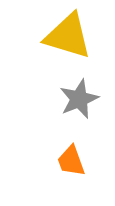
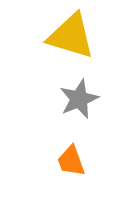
yellow triangle: moved 3 px right
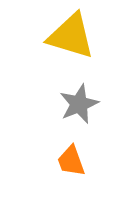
gray star: moved 5 px down
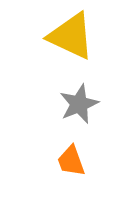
yellow triangle: rotated 8 degrees clockwise
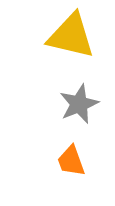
yellow triangle: rotated 12 degrees counterclockwise
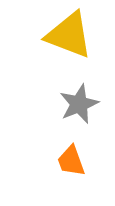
yellow triangle: moved 2 px left, 1 px up; rotated 8 degrees clockwise
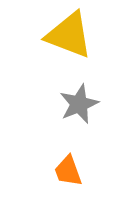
orange trapezoid: moved 3 px left, 10 px down
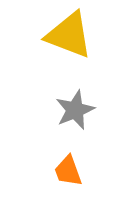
gray star: moved 4 px left, 6 px down
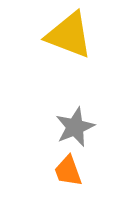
gray star: moved 17 px down
